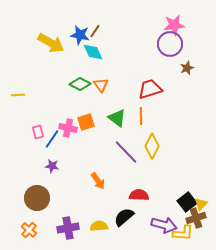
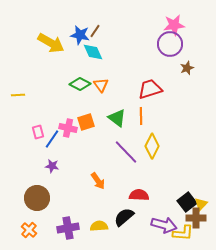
brown cross: rotated 18 degrees clockwise
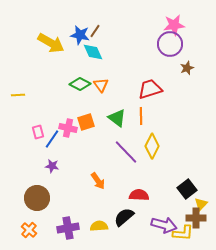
black square: moved 13 px up
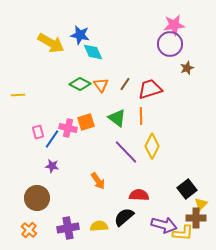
brown line: moved 30 px right, 53 px down
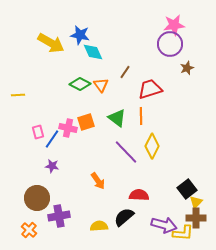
brown line: moved 12 px up
yellow triangle: moved 5 px left, 2 px up
purple cross: moved 9 px left, 12 px up
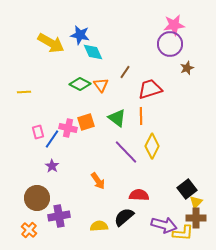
yellow line: moved 6 px right, 3 px up
purple star: rotated 24 degrees clockwise
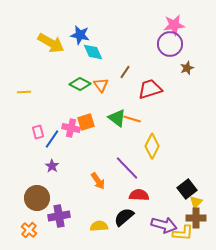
orange line: moved 9 px left, 3 px down; rotated 72 degrees counterclockwise
pink cross: moved 3 px right
purple line: moved 1 px right, 16 px down
